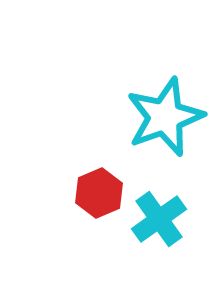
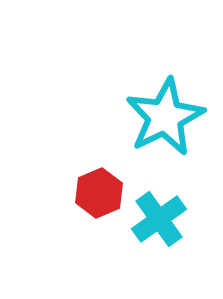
cyan star: rotated 6 degrees counterclockwise
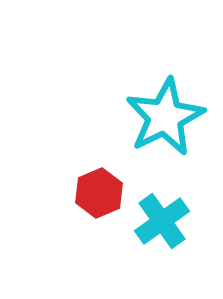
cyan cross: moved 3 px right, 2 px down
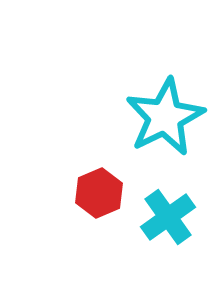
cyan cross: moved 6 px right, 4 px up
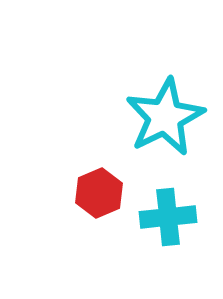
cyan cross: rotated 30 degrees clockwise
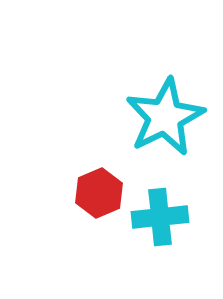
cyan cross: moved 8 px left
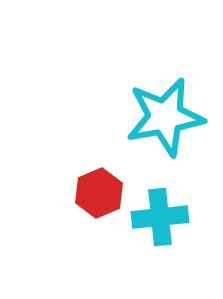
cyan star: rotated 16 degrees clockwise
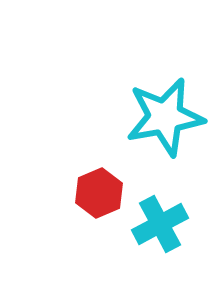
cyan cross: moved 7 px down; rotated 22 degrees counterclockwise
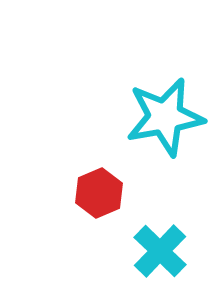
cyan cross: moved 27 px down; rotated 18 degrees counterclockwise
